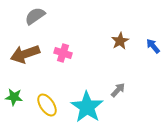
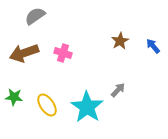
brown arrow: moved 1 px left, 1 px up
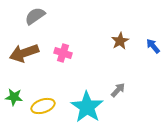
yellow ellipse: moved 4 px left, 1 px down; rotated 75 degrees counterclockwise
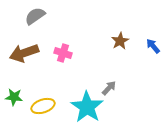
gray arrow: moved 9 px left, 2 px up
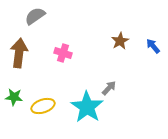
brown arrow: moved 5 px left; rotated 116 degrees clockwise
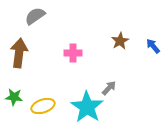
pink cross: moved 10 px right; rotated 18 degrees counterclockwise
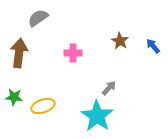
gray semicircle: moved 3 px right, 2 px down
brown star: rotated 12 degrees counterclockwise
cyan star: moved 10 px right, 9 px down
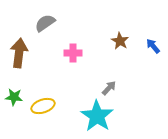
gray semicircle: moved 7 px right, 5 px down
